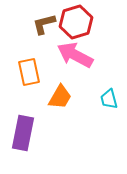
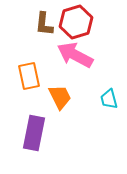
brown L-shape: rotated 70 degrees counterclockwise
orange rectangle: moved 4 px down
orange trapezoid: rotated 56 degrees counterclockwise
purple rectangle: moved 11 px right
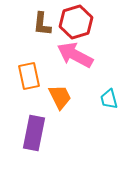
brown L-shape: moved 2 px left
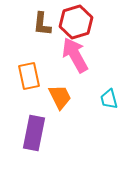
pink arrow: rotated 33 degrees clockwise
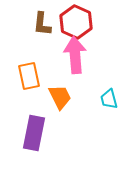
red hexagon: rotated 20 degrees counterclockwise
pink arrow: rotated 24 degrees clockwise
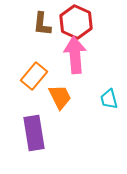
orange rectangle: moved 5 px right; rotated 52 degrees clockwise
purple rectangle: rotated 20 degrees counterclockwise
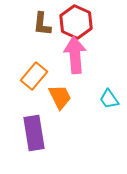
cyan trapezoid: rotated 20 degrees counterclockwise
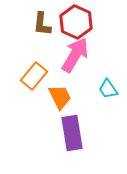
pink arrow: rotated 36 degrees clockwise
cyan trapezoid: moved 1 px left, 10 px up
purple rectangle: moved 38 px right
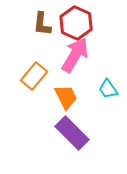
red hexagon: moved 1 px down
orange trapezoid: moved 6 px right
purple rectangle: rotated 36 degrees counterclockwise
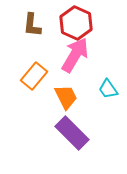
brown L-shape: moved 10 px left, 1 px down
